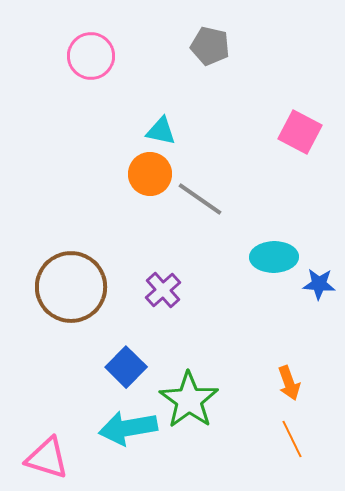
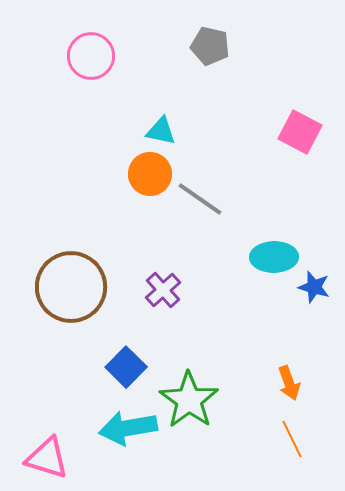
blue star: moved 5 px left, 3 px down; rotated 12 degrees clockwise
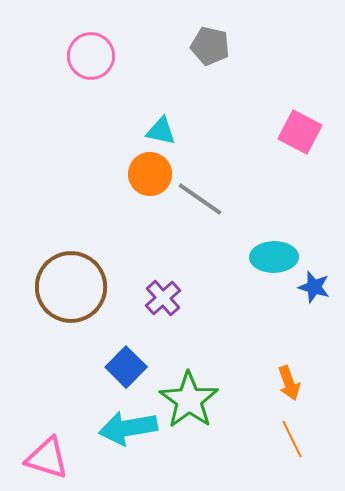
purple cross: moved 8 px down
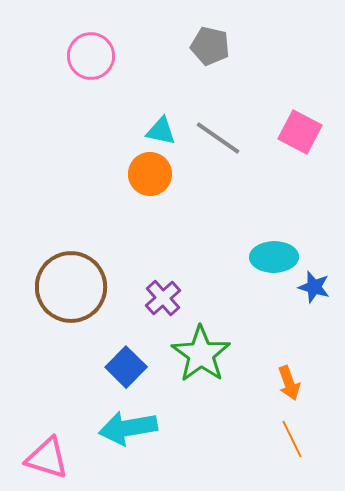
gray line: moved 18 px right, 61 px up
green star: moved 12 px right, 46 px up
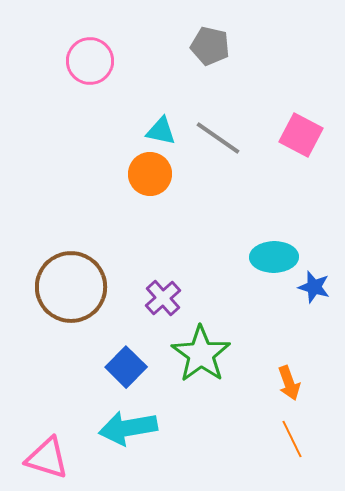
pink circle: moved 1 px left, 5 px down
pink square: moved 1 px right, 3 px down
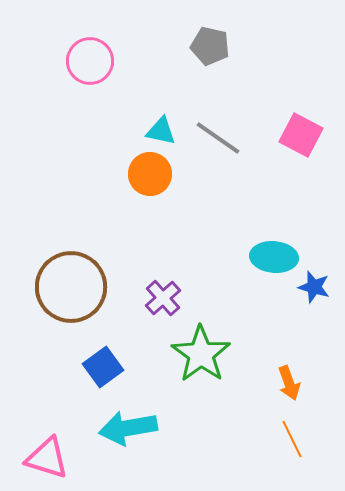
cyan ellipse: rotated 6 degrees clockwise
blue square: moved 23 px left; rotated 9 degrees clockwise
